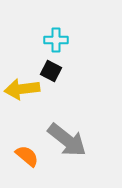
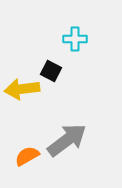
cyan cross: moved 19 px right, 1 px up
gray arrow: rotated 75 degrees counterclockwise
orange semicircle: rotated 70 degrees counterclockwise
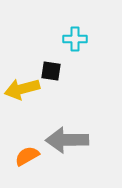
black square: rotated 20 degrees counterclockwise
yellow arrow: rotated 8 degrees counterclockwise
gray arrow: rotated 144 degrees counterclockwise
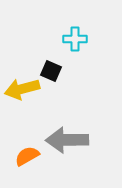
black square: rotated 15 degrees clockwise
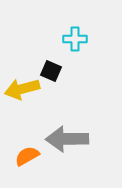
gray arrow: moved 1 px up
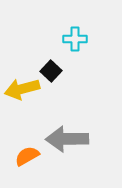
black square: rotated 20 degrees clockwise
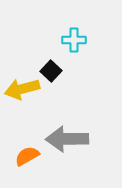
cyan cross: moved 1 px left, 1 px down
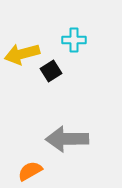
black square: rotated 15 degrees clockwise
yellow arrow: moved 35 px up
orange semicircle: moved 3 px right, 15 px down
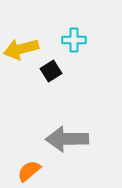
yellow arrow: moved 1 px left, 5 px up
orange semicircle: moved 1 px left; rotated 10 degrees counterclockwise
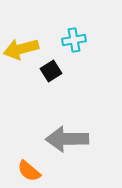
cyan cross: rotated 10 degrees counterclockwise
orange semicircle: rotated 100 degrees counterclockwise
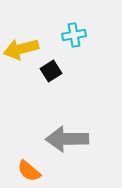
cyan cross: moved 5 px up
